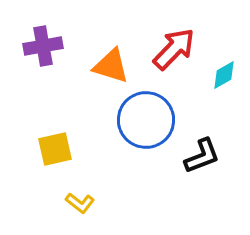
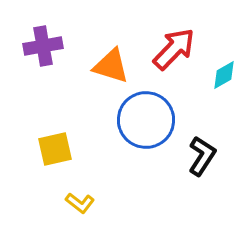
black L-shape: rotated 36 degrees counterclockwise
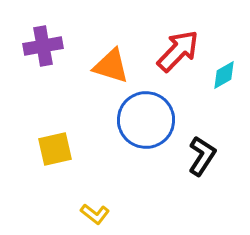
red arrow: moved 4 px right, 2 px down
yellow L-shape: moved 15 px right, 11 px down
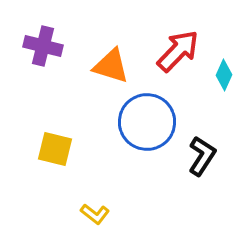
purple cross: rotated 24 degrees clockwise
cyan diamond: rotated 36 degrees counterclockwise
blue circle: moved 1 px right, 2 px down
yellow square: rotated 27 degrees clockwise
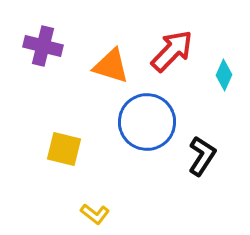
red arrow: moved 6 px left
yellow square: moved 9 px right
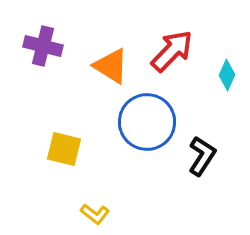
orange triangle: rotated 15 degrees clockwise
cyan diamond: moved 3 px right
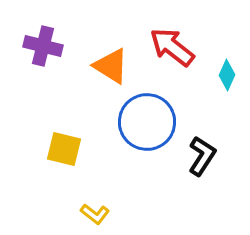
red arrow: moved 4 px up; rotated 96 degrees counterclockwise
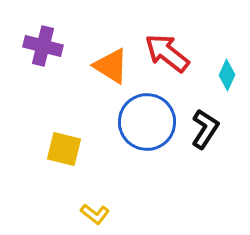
red arrow: moved 5 px left, 6 px down
black L-shape: moved 3 px right, 27 px up
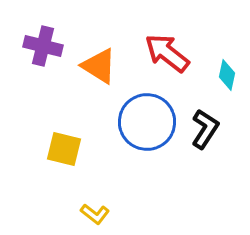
orange triangle: moved 12 px left
cyan diamond: rotated 12 degrees counterclockwise
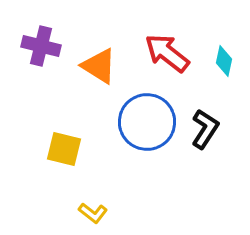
purple cross: moved 2 px left
cyan diamond: moved 3 px left, 14 px up
yellow L-shape: moved 2 px left, 1 px up
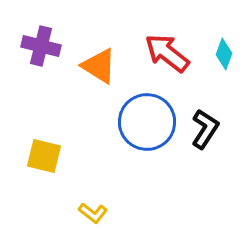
cyan diamond: moved 7 px up; rotated 8 degrees clockwise
yellow square: moved 20 px left, 7 px down
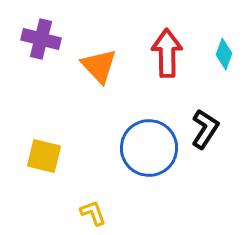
purple cross: moved 7 px up
red arrow: rotated 51 degrees clockwise
orange triangle: rotated 15 degrees clockwise
blue circle: moved 2 px right, 26 px down
yellow L-shape: rotated 148 degrees counterclockwise
